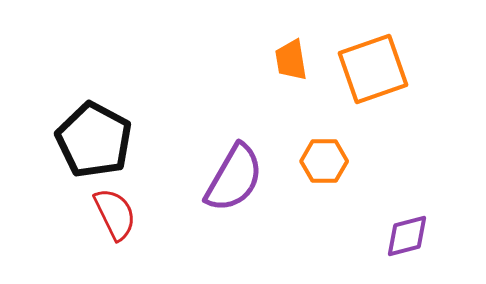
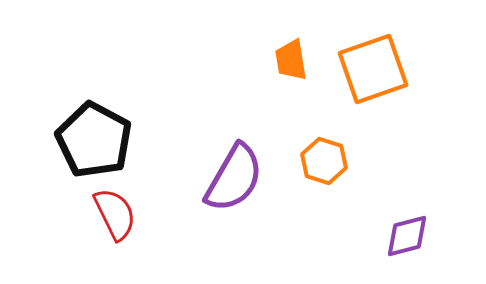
orange hexagon: rotated 18 degrees clockwise
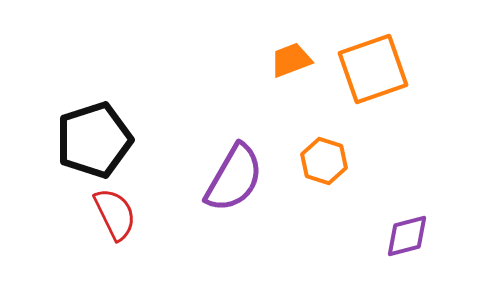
orange trapezoid: rotated 78 degrees clockwise
black pentagon: rotated 26 degrees clockwise
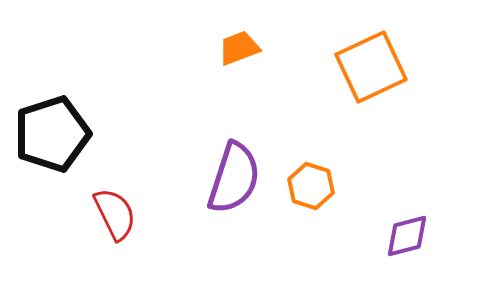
orange trapezoid: moved 52 px left, 12 px up
orange square: moved 2 px left, 2 px up; rotated 6 degrees counterclockwise
black pentagon: moved 42 px left, 6 px up
orange hexagon: moved 13 px left, 25 px down
purple semicircle: rotated 12 degrees counterclockwise
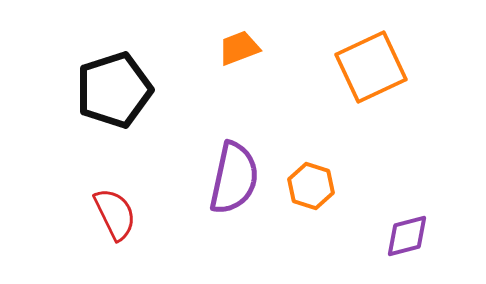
black pentagon: moved 62 px right, 44 px up
purple semicircle: rotated 6 degrees counterclockwise
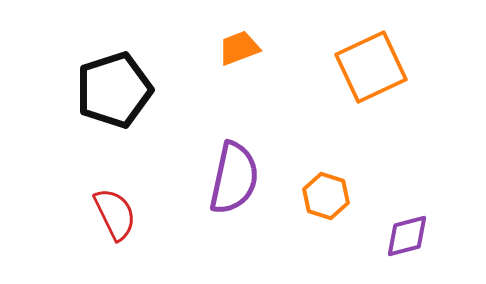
orange hexagon: moved 15 px right, 10 px down
